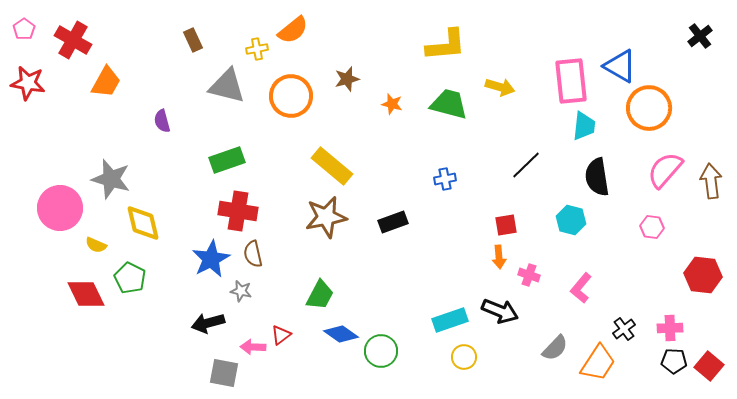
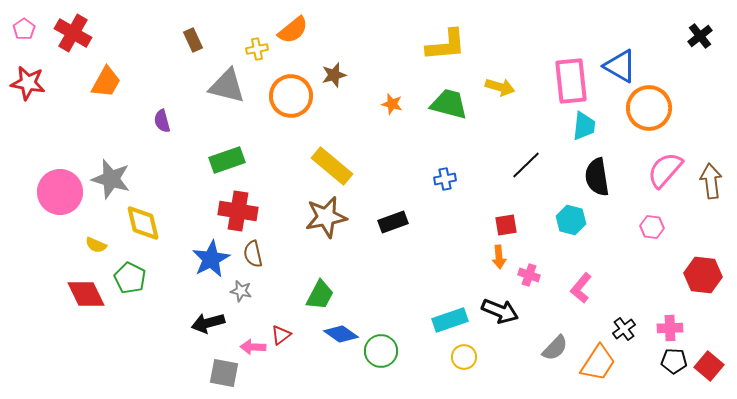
red cross at (73, 40): moved 7 px up
brown star at (347, 79): moved 13 px left, 4 px up
pink circle at (60, 208): moved 16 px up
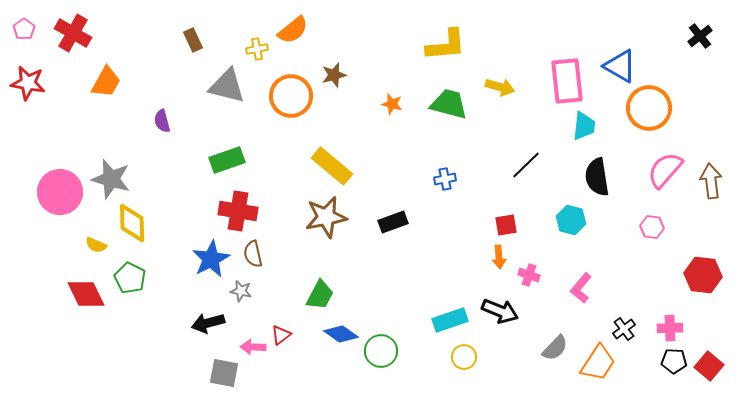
pink rectangle at (571, 81): moved 4 px left
yellow diamond at (143, 223): moved 11 px left; rotated 12 degrees clockwise
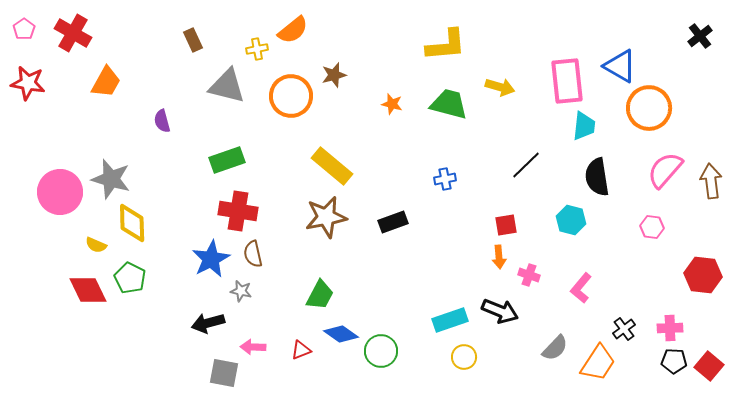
red diamond at (86, 294): moved 2 px right, 4 px up
red triangle at (281, 335): moved 20 px right, 15 px down; rotated 15 degrees clockwise
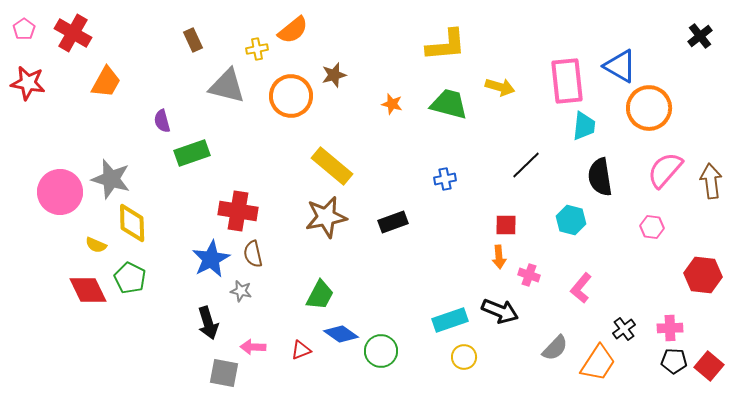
green rectangle at (227, 160): moved 35 px left, 7 px up
black semicircle at (597, 177): moved 3 px right
red square at (506, 225): rotated 10 degrees clockwise
black arrow at (208, 323): rotated 92 degrees counterclockwise
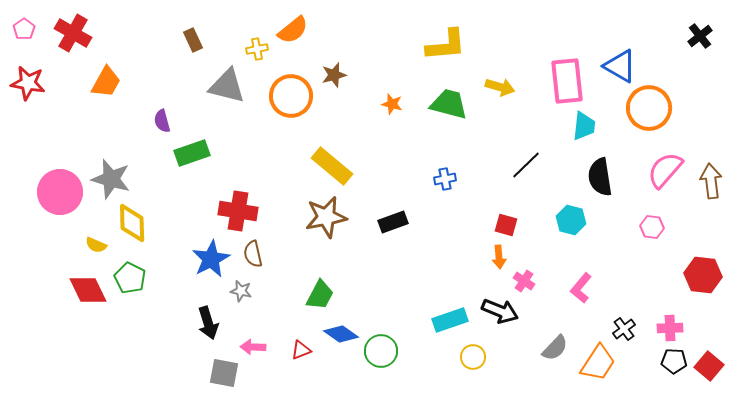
red square at (506, 225): rotated 15 degrees clockwise
pink cross at (529, 275): moved 5 px left, 6 px down; rotated 15 degrees clockwise
yellow circle at (464, 357): moved 9 px right
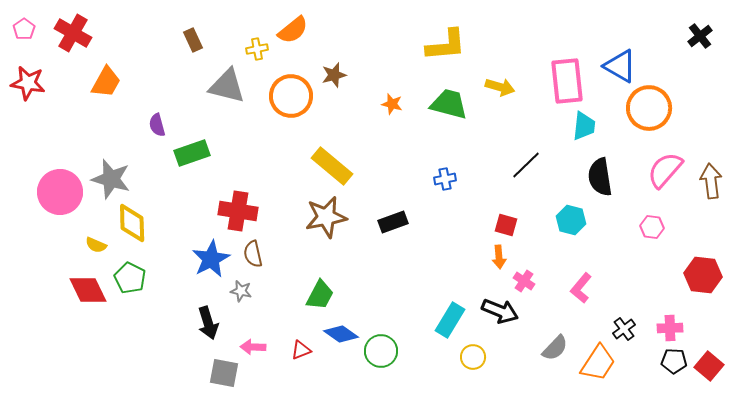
purple semicircle at (162, 121): moved 5 px left, 4 px down
cyan rectangle at (450, 320): rotated 40 degrees counterclockwise
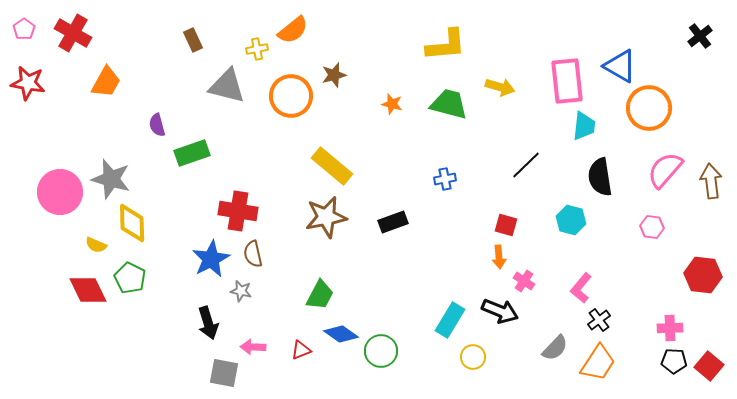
black cross at (624, 329): moved 25 px left, 9 px up
